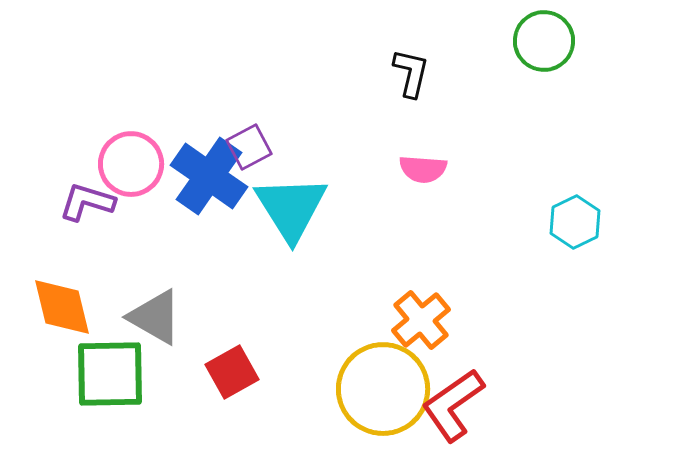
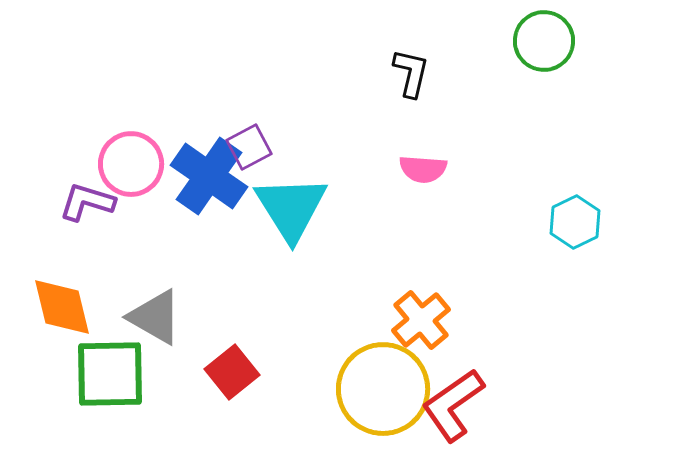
red square: rotated 10 degrees counterclockwise
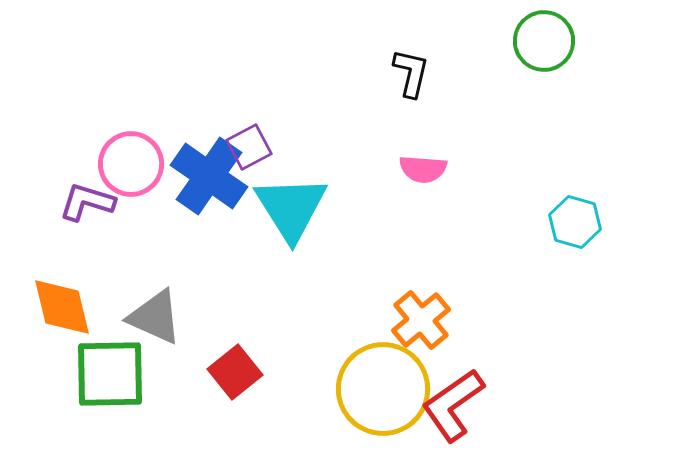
cyan hexagon: rotated 18 degrees counterclockwise
gray triangle: rotated 6 degrees counterclockwise
red square: moved 3 px right
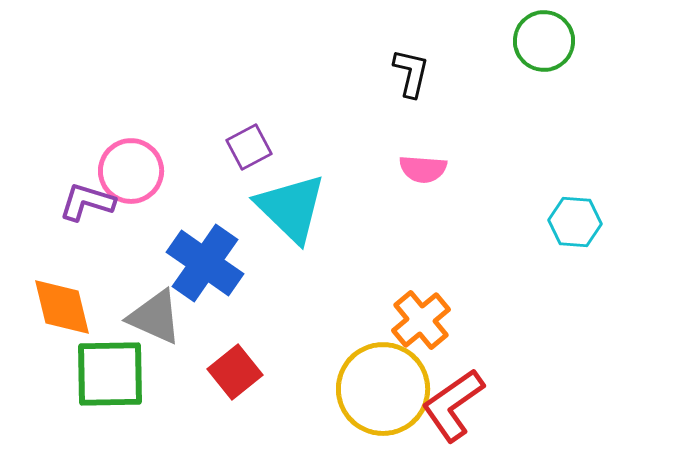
pink circle: moved 7 px down
blue cross: moved 4 px left, 87 px down
cyan triangle: rotated 14 degrees counterclockwise
cyan hexagon: rotated 12 degrees counterclockwise
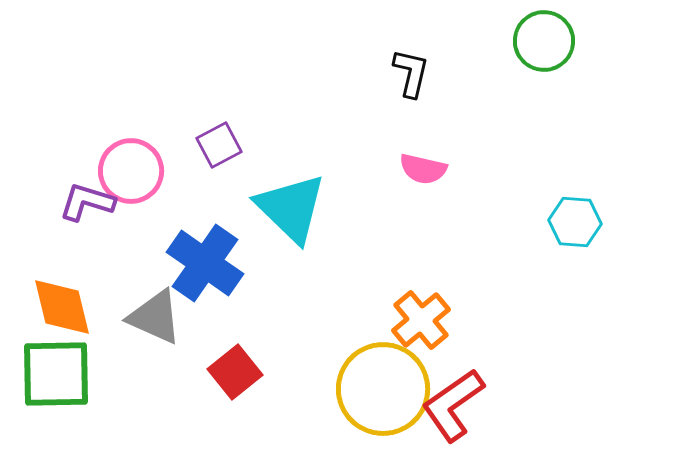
purple square: moved 30 px left, 2 px up
pink semicircle: rotated 9 degrees clockwise
green square: moved 54 px left
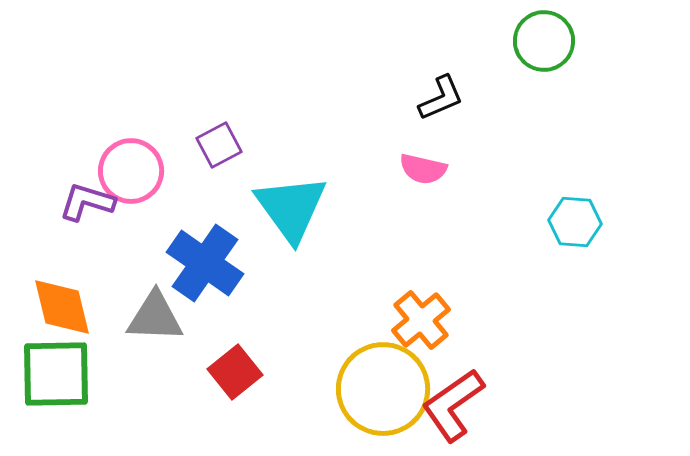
black L-shape: moved 30 px right, 25 px down; rotated 54 degrees clockwise
cyan triangle: rotated 10 degrees clockwise
gray triangle: rotated 22 degrees counterclockwise
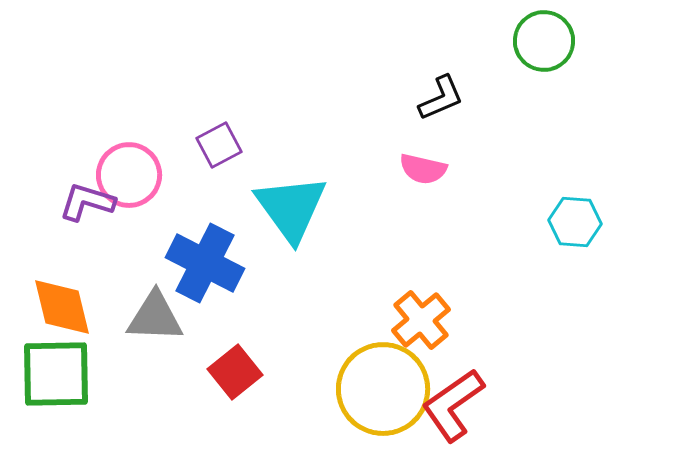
pink circle: moved 2 px left, 4 px down
blue cross: rotated 8 degrees counterclockwise
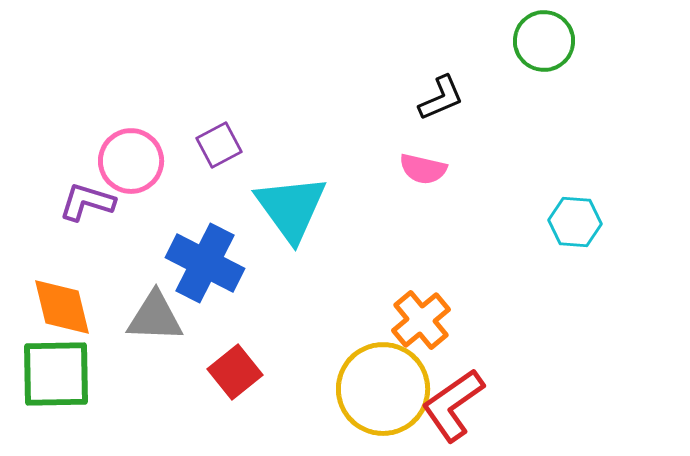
pink circle: moved 2 px right, 14 px up
